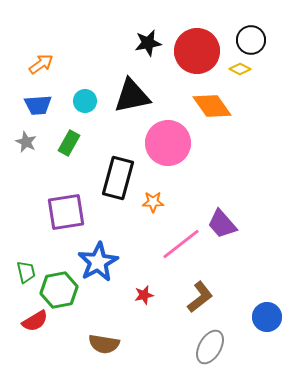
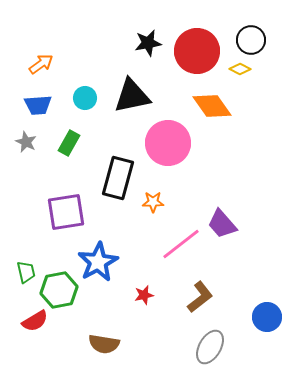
cyan circle: moved 3 px up
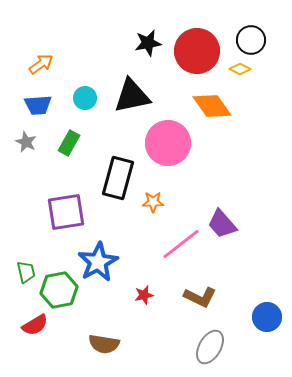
brown L-shape: rotated 64 degrees clockwise
red semicircle: moved 4 px down
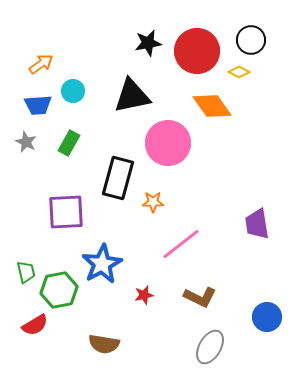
yellow diamond: moved 1 px left, 3 px down
cyan circle: moved 12 px left, 7 px up
purple square: rotated 6 degrees clockwise
purple trapezoid: moved 35 px right; rotated 32 degrees clockwise
blue star: moved 4 px right, 2 px down
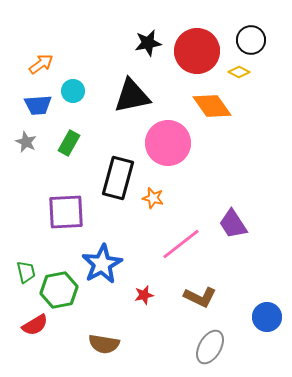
orange star: moved 4 px up; rotated 15 degrees clockwise
purple trapezoid: moved 24 px left; rotated 24 degrees counterclockwise
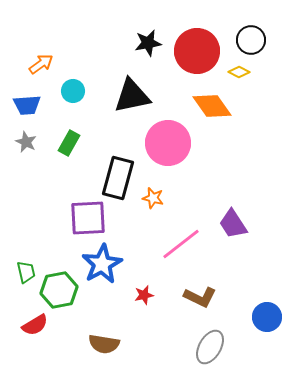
blue trapezoid: moved 11 px left
purple square: moved 22 px right, 6 px down
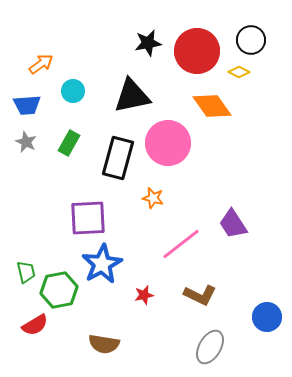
black rectangle: moved 20 px up
brown L-shape: moved 2 px up
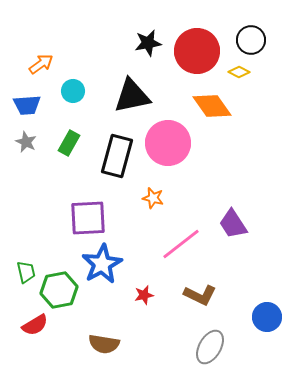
black rectangle: moved 1 px left, 2 px up
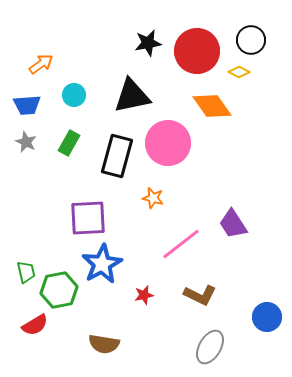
cyan circle: moved 1 px right, 4 px down
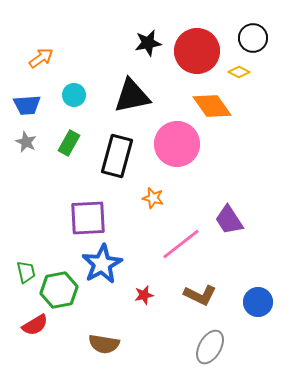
black circle: moved 2 px right, 2 px up
orange arrow: moved 6 px up
pink circle: moved 9 px right, 1 px down
purple trapezoid: moved 4 px left, 4 px up
blue circle: moved 9 px left, 15 px up
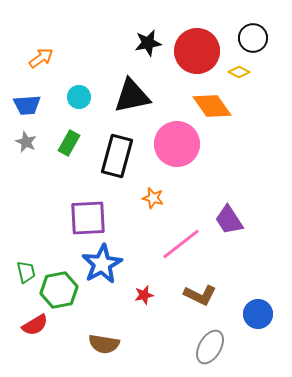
cyan circle: moved 5 px right, 2 px down
blue circle: moved 12 px down
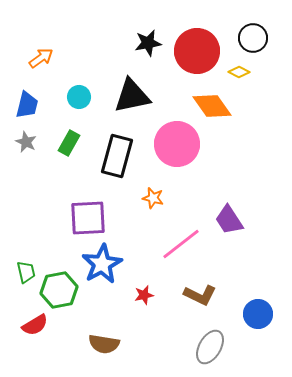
blue trapezoid: rotated 72 degrees counterclockwise
